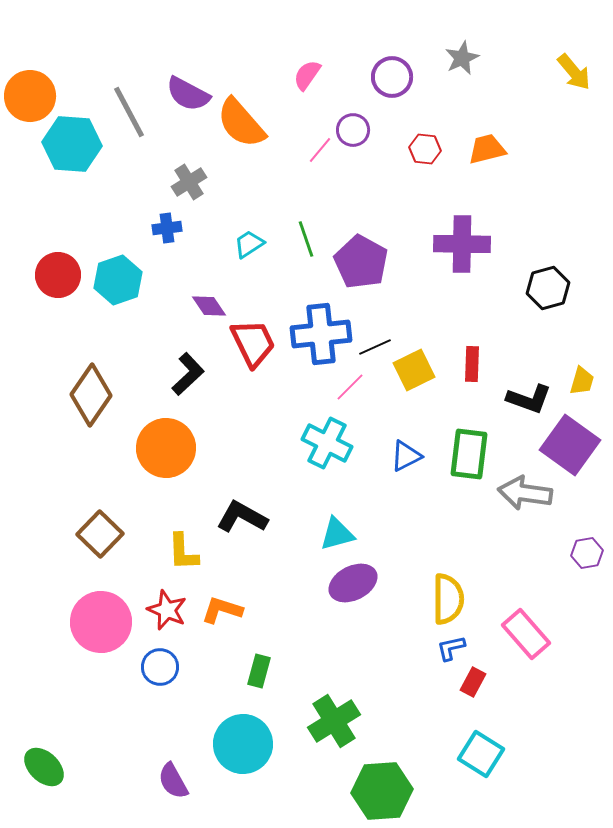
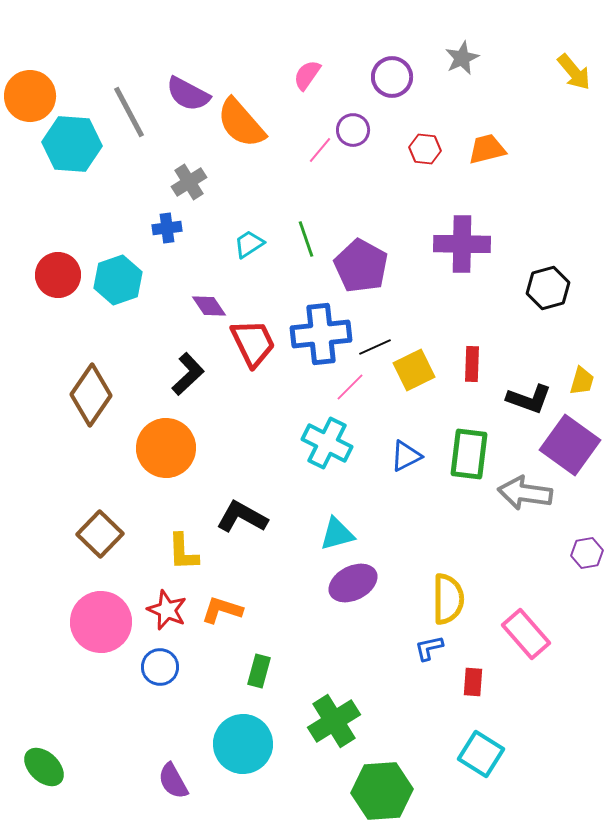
purple pentagon at (361, 262): moved 4 px down
blue L-shape at (451, 648): moved 22 px left
red rectangle at (473, 682): rotated 24 degrees counterclockwise
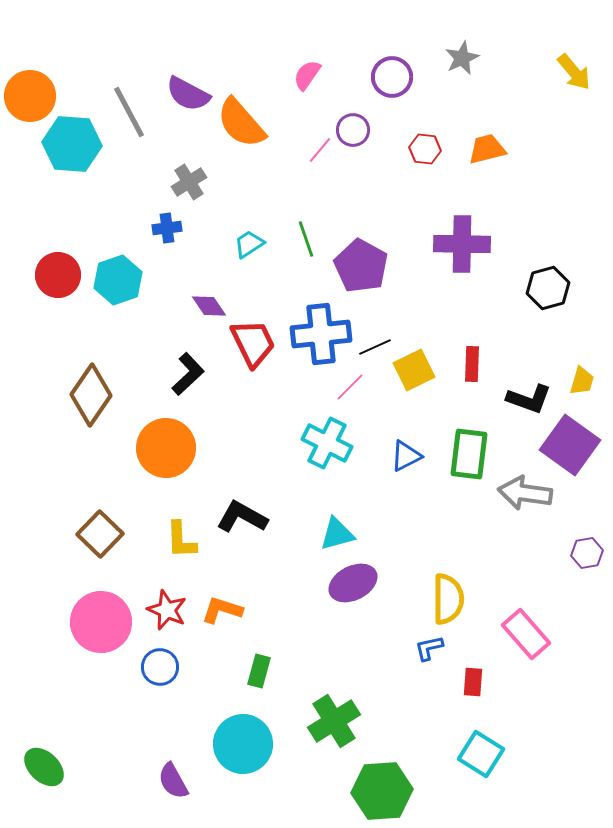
yellow L-shape at (183, 552): moved 2 px left, 12 px up
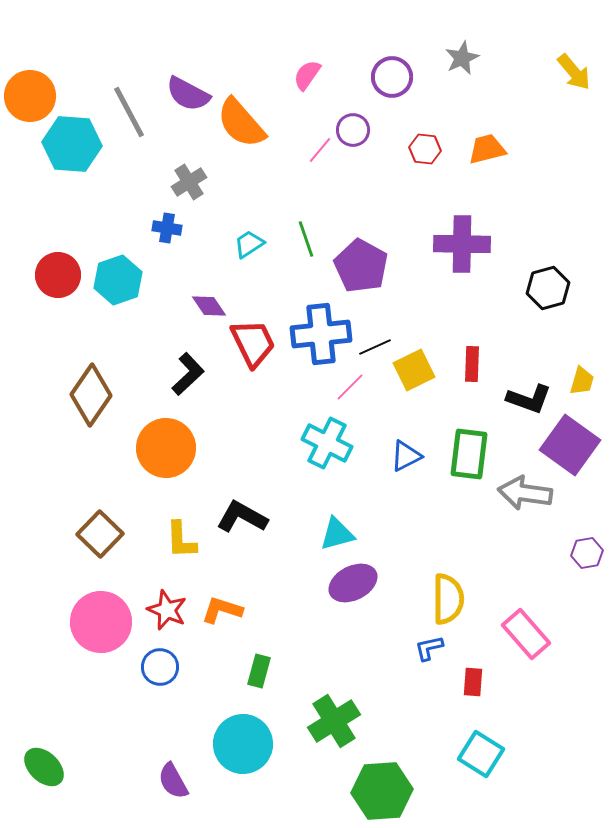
blue cross at (167, 228): rotated 16 degrees clockwise
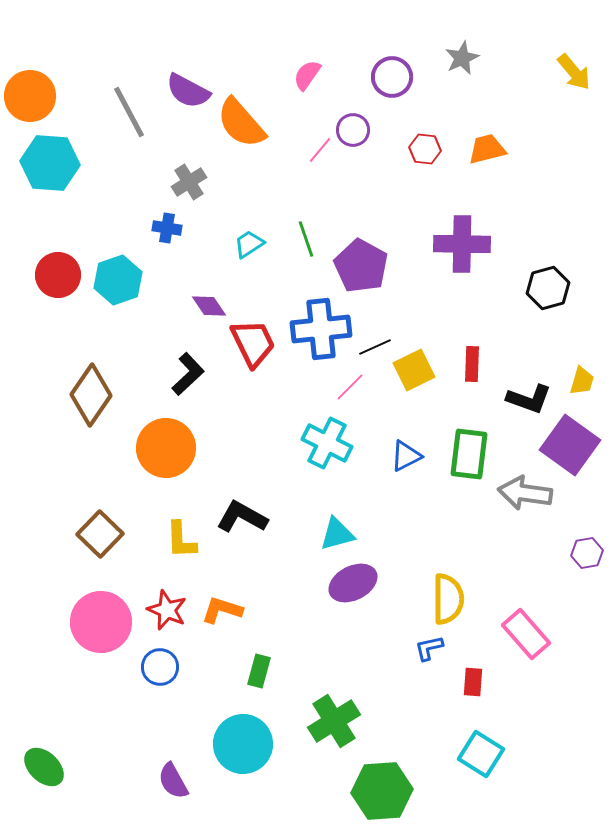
purple semicircle at (188, 94): moved 3 px up
cyan hexagon at (72, 144): moved 22 px left, 19 px down
blue cross at (321, 334): moved 5 px up
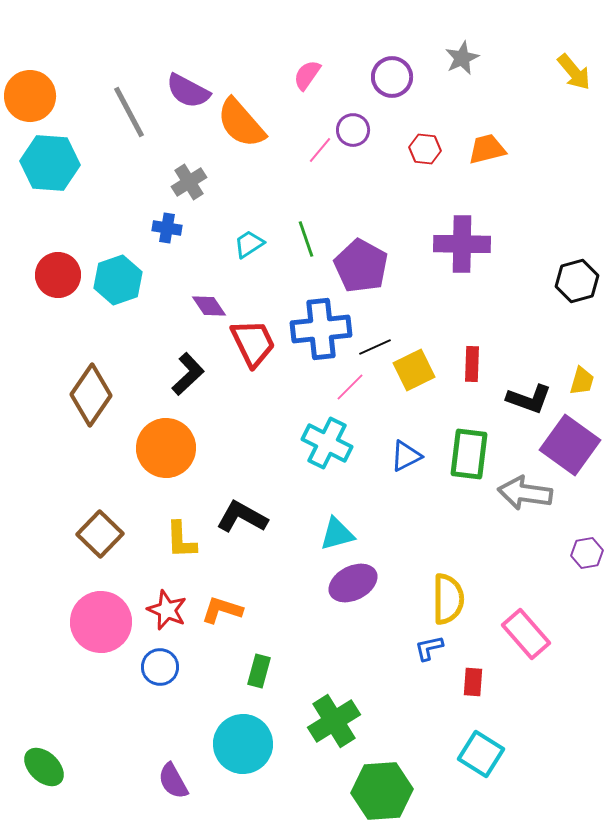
black hexagon at (548, 288): moved 29 px right, 7 px up
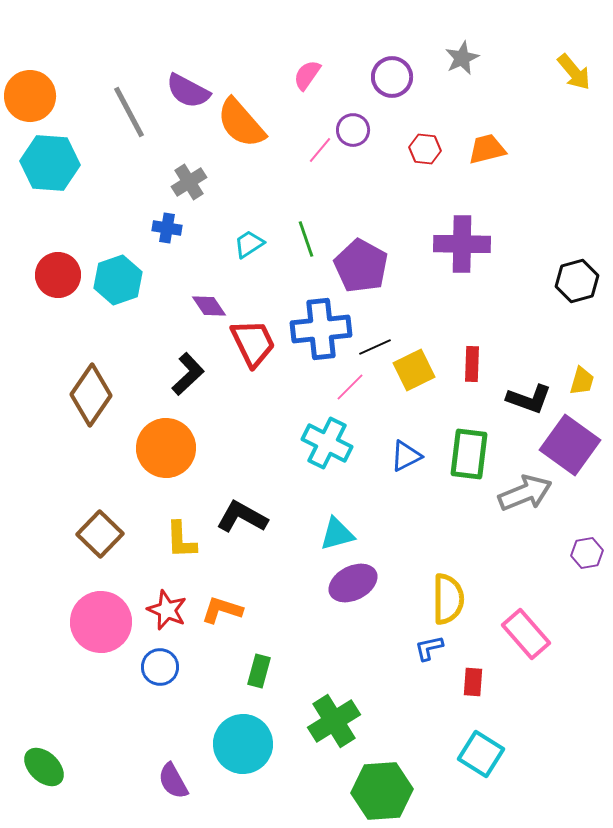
gray arrow at (525, 493): rotated 150 degrees clockwise
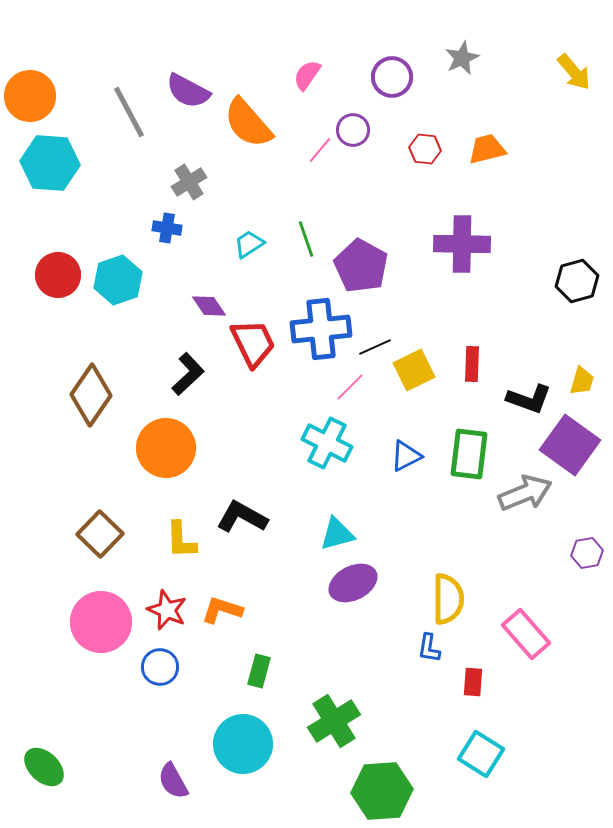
orange semicircle at (241, 123): moved 7 px right
blue L-shape at (429, 648): rotated 68 degrees counterclockwise
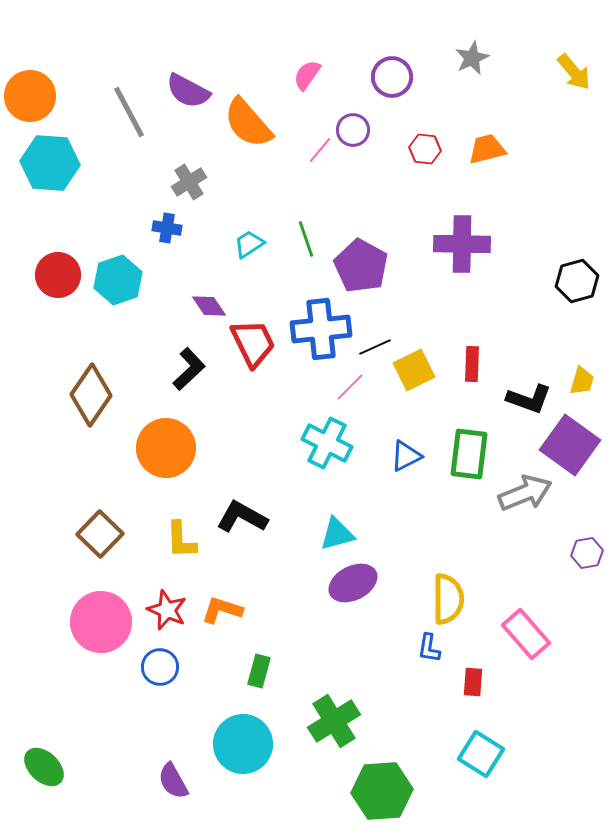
gray star at (462, 58): moved 10 px right
black L-shape at (188, 374): moved 1 px right, 5 px up
